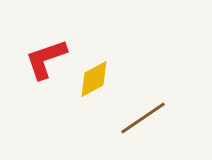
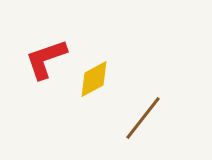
brown line: rotated 18 degrees counterclockwise
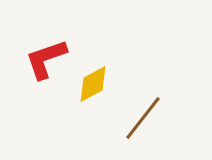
yellow diamond: moved 1 px left, 5 px down
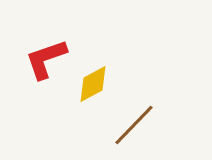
brown line: moved 9 px left, 7 px down; rotated 6 degrees clockwise
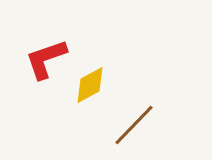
yellow diamond: moved 3 px left, 1 px down
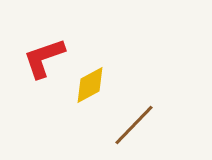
red L-shape: moved 2 px left, 1 px up
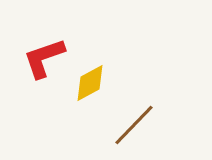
yellow diamond: moved 2 px up
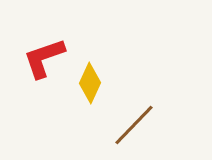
yellow diamond: rotated 36 degrees counterclockwise
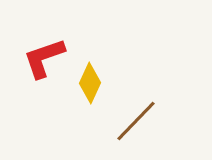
brown line: moved 2 px right, 4 px up
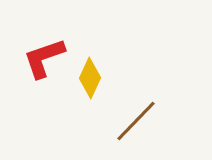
yellow diamond: moved 5 px up
